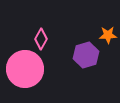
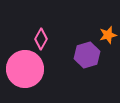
orange star: rotated 12 degrees counterclockwise
purple hexagon: moved 1 px right
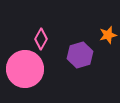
purple hexagon: moved 7 px left
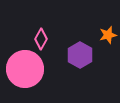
purple hexagon: rotated 15 degrees counterclockwise
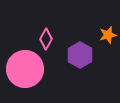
pink diamond: moved 5 px right
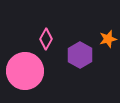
orange star: moved 4 px down
pink circle: moved 2 px down
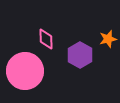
pink diamond: rotated 30 degrees counterclockwise
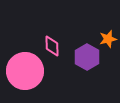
pink diamond: moved 6 px right, 7 px down
purple hexagon: moved 7 px right, 2 px down
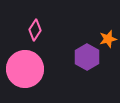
pink diamond: moved 17 px left, 16 px up; rotated 35 degrees clockwise
pink circle: moved 2 px up
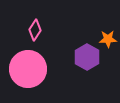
orange star: rotated 12 degrees clockwise
pink circle: moved 3 px right
